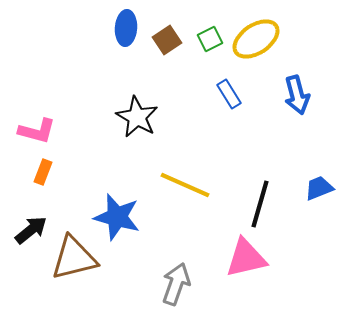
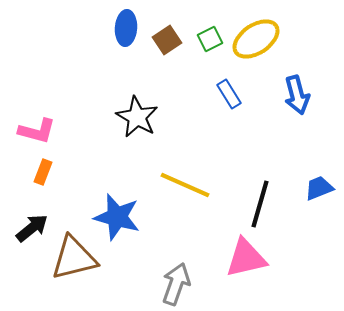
black arrow: moved 1 px right, 2 px up
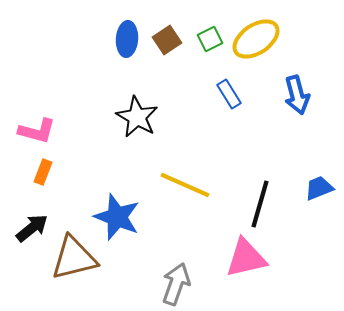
blue ellipse: moved 1 px right, 11 px down
blue star: rotated 6 degrees clockwise
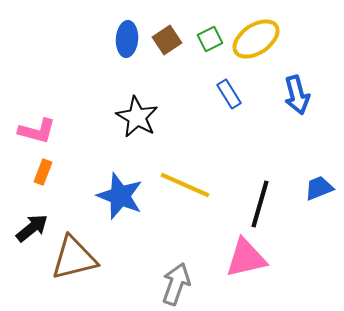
blue star: moved 3 px right, 21 px up
